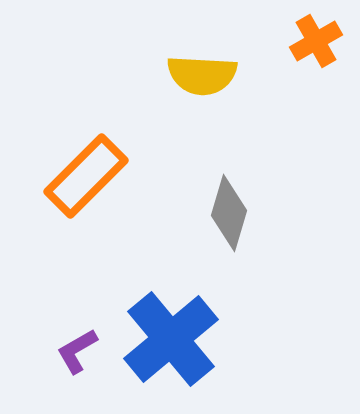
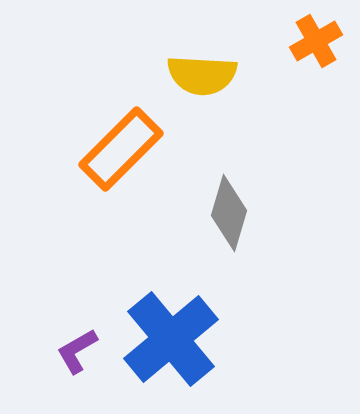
orange rectangle: moved 35 px right, 27 px up
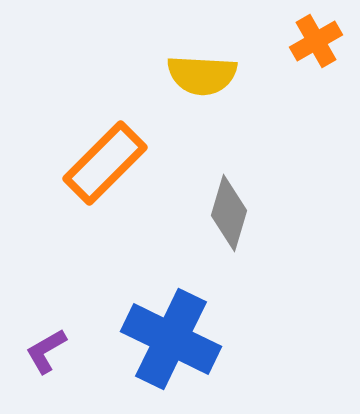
orange rectangle: moved 16 px left, 14 px down
blue cross: rotated 24 degrees counterclockwise
purple L-shape: moved 31 px left
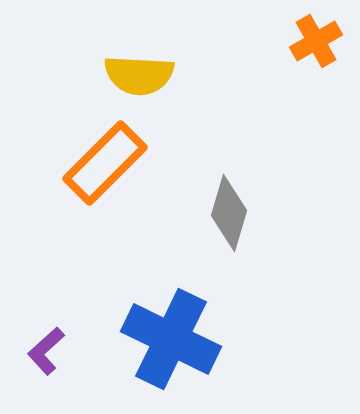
yellow semicircle: moved 63 px left
purple L-shape: rotated 12 degrees counterclockwise
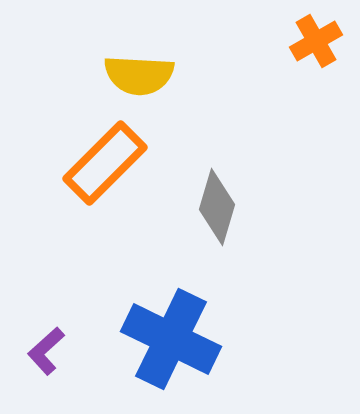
gray diamond: moved 12 px left, 6 px up
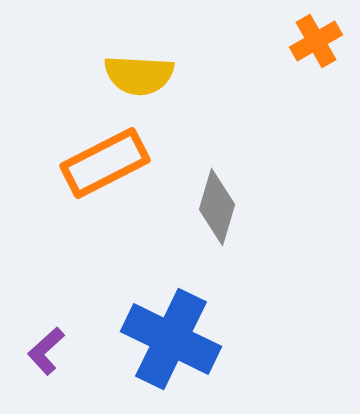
orange rectangle: rotated 18 degrees clockwise
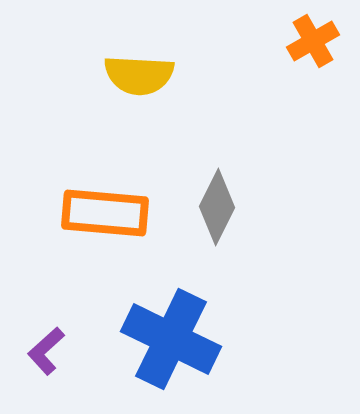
orange cross: moved 3 px left
orange rectangle: moved 50 px down; rotated 32 degrees clockwise
gray diamond: rotated 10 degrees clockwise
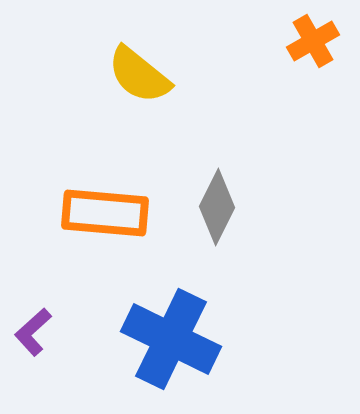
yellow semicircle: rotated 36 degrees clockwise
purple L-shape: moved 13 px left, 19 px up
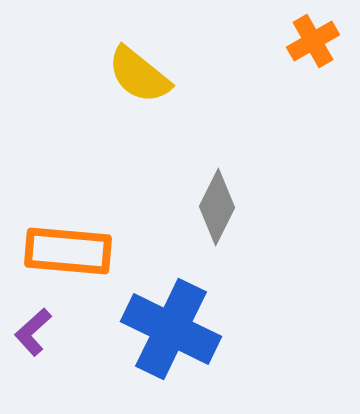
orange rectangle: moved 37 px left, 38 px down
blue cross: moved 10 px up
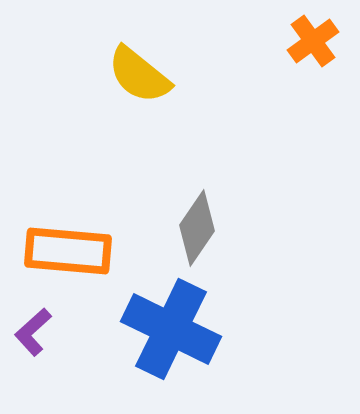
orange cross: rotated 6 degrees counterclockwise
gray diamond: moved 20 px left, 21 px down; rotated 8 degrees clockwise
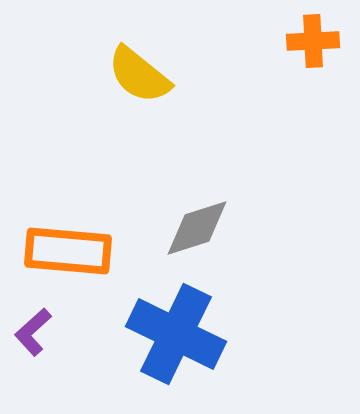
orange cross: rotated 33 degrees clockwise
gray diamond: rotated 38 degrees clockwise
blue cross: moved 5 px right, 5 px down
